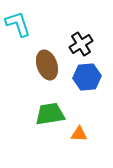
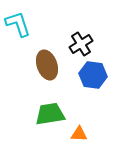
blue hexagon: moved 6 px right, 2 px up; rotated 12 degrees clockwise
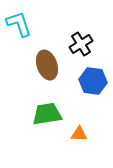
cyan L-shape: moved 1 px right
blue hexagon: moved 6 px down
green trapezoid: moved 3 px left
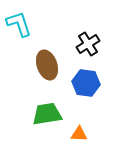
black cross: moved 7 px right
blue hexagon: moved 7 px left, 2 px down
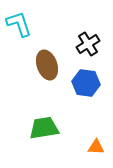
green trapezoid: moved 3 px left, 14 px down
orange triangle: moved 17 px right, 13 px down
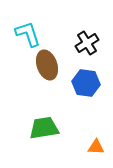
cyan L-shape: moved 9 px right, 10 px down
black cross: moved 1 px left, 1 px up
